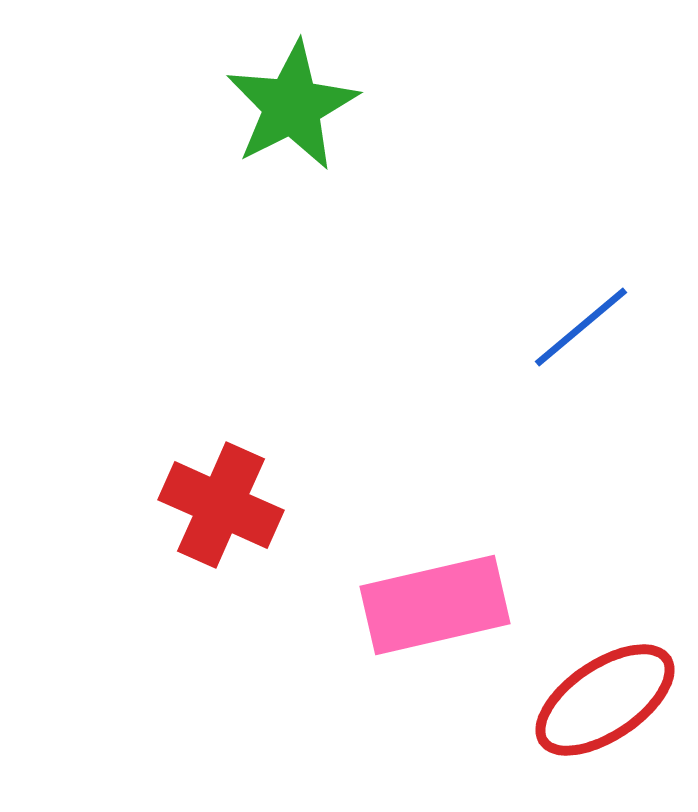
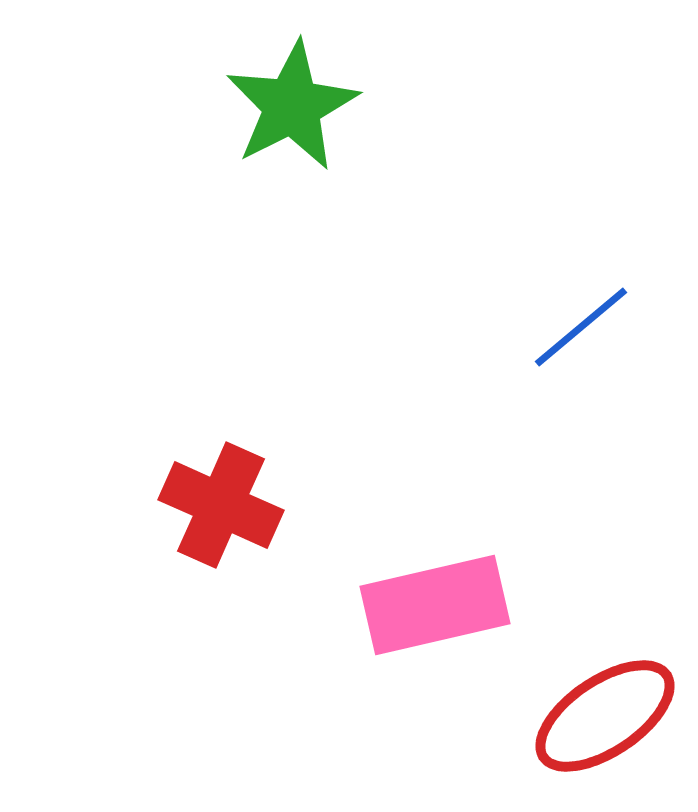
red ellipse: moved 16 px down
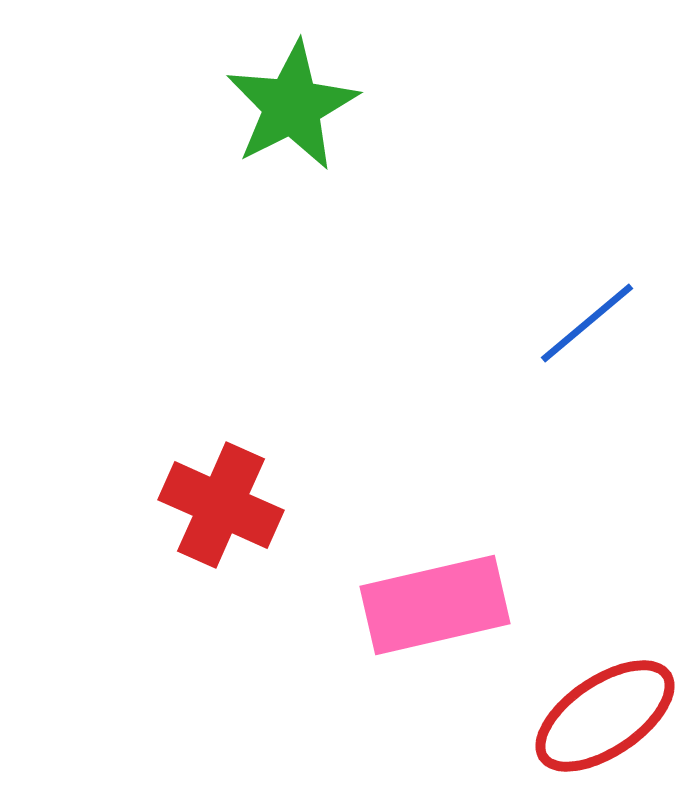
blue line: moved 6 px right, 4 px up
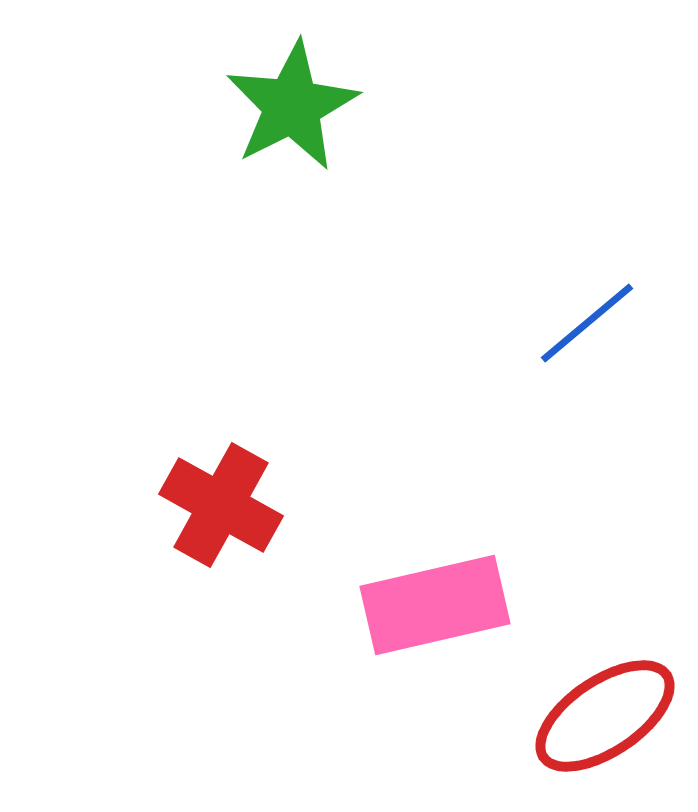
red cross: rotated 5 degrees clockwise
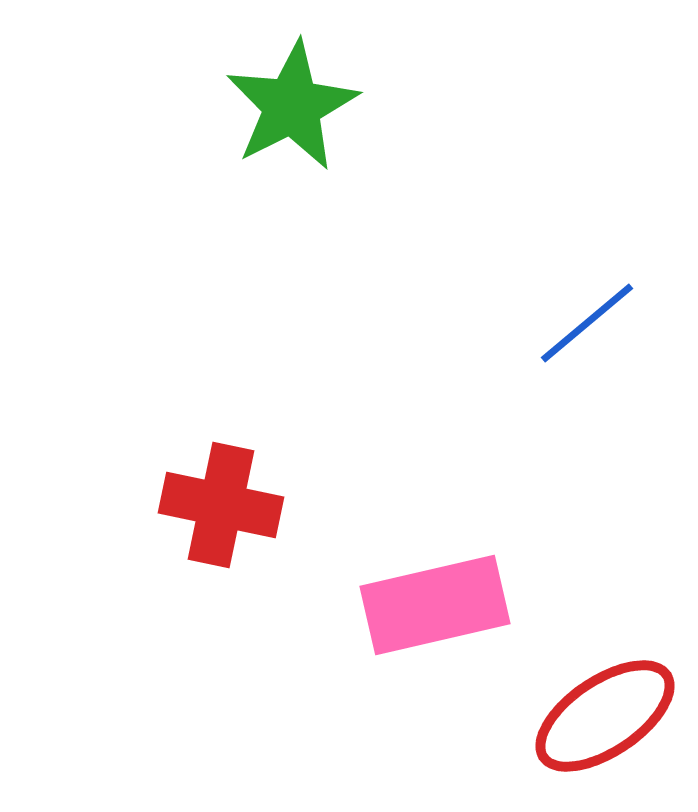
red cross: rotated 17 degrees counterclockwise
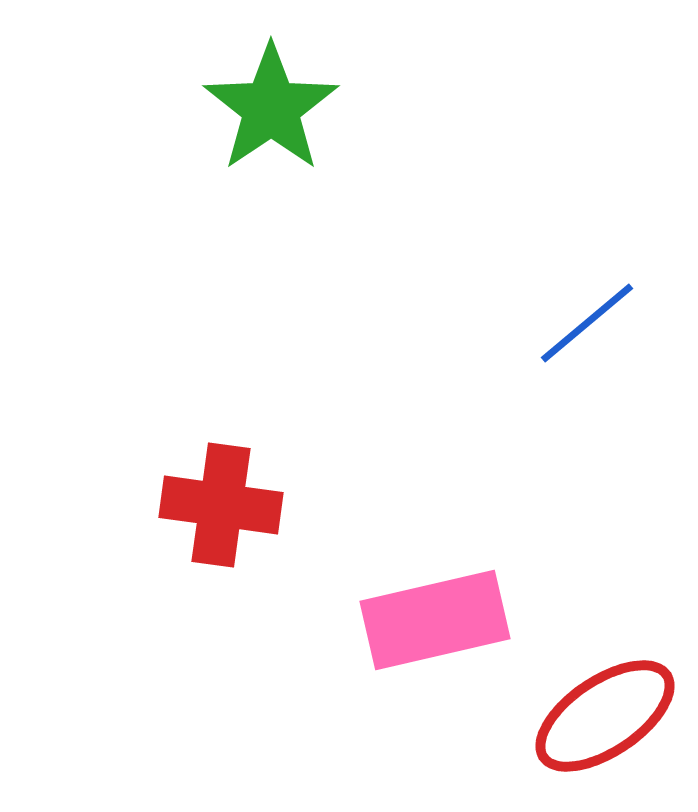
green star: moved 21 px left, 2 px down; rotated 7 degrees counterclockwise
red cross: rotated 4 degrees counterclockwise
pink rectangle: moved 15 px down
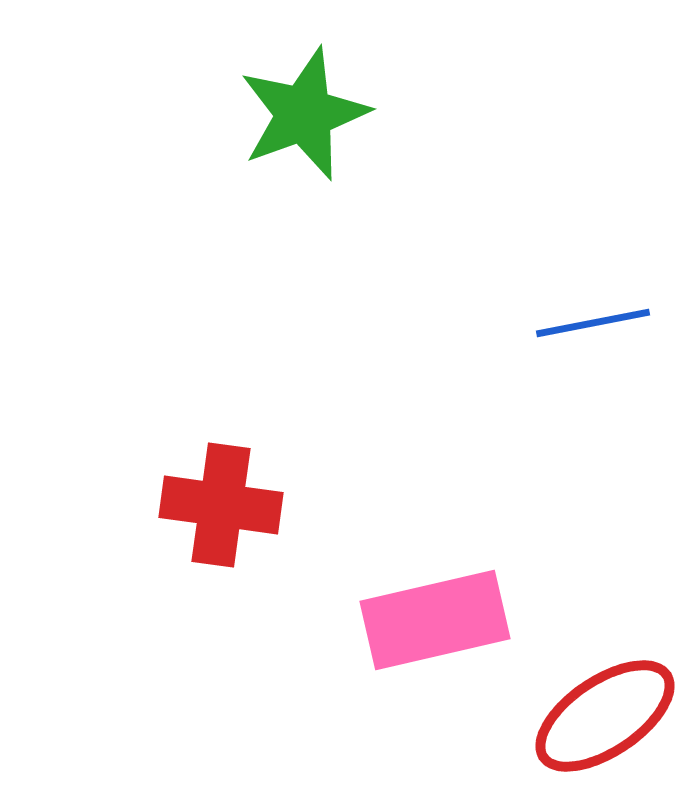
green star: moved 33 px right, 6 px down; rotated 14 degrees clockwise
blue line: moved 6 px right; rotated 29 degrees clockwise
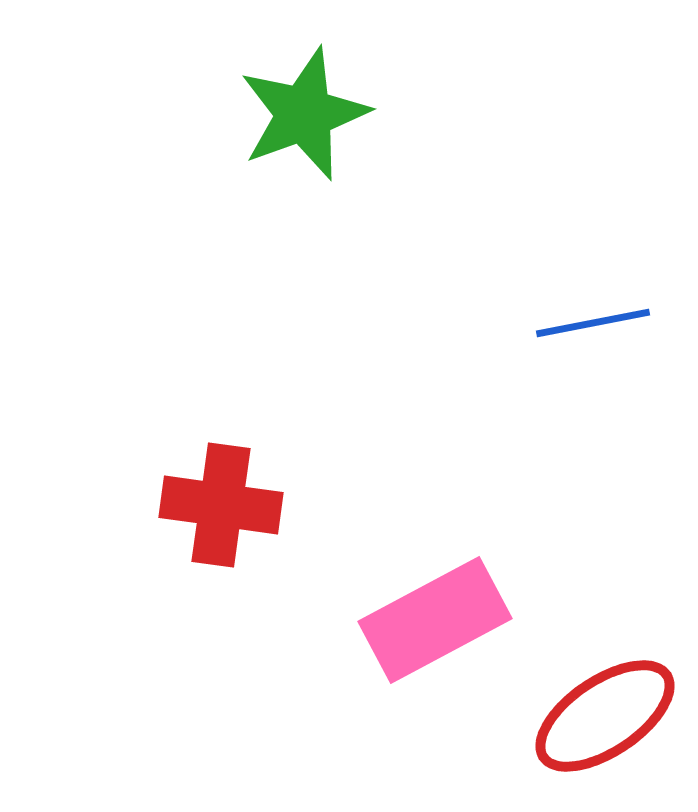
pink rectangle: rotated 15 degrees counterclockwise
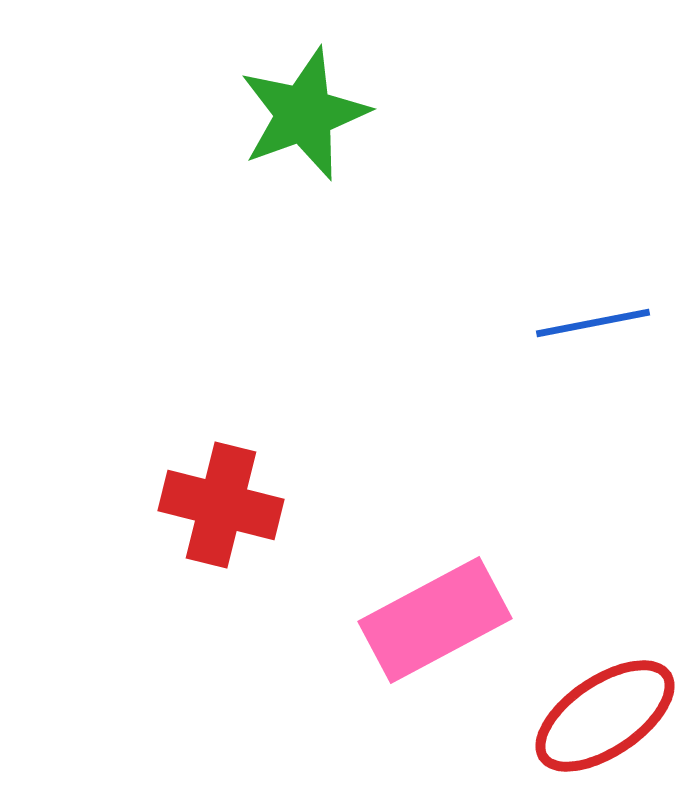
red cross: rotated 6 degrees clockwise
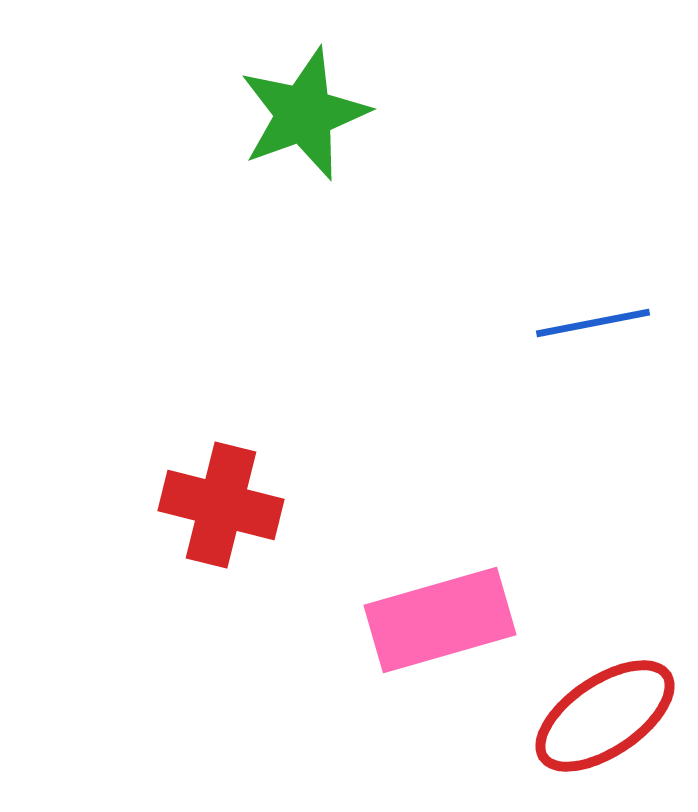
pink rectangle: moved 5 px right; rotated 12 degrees clockwise
